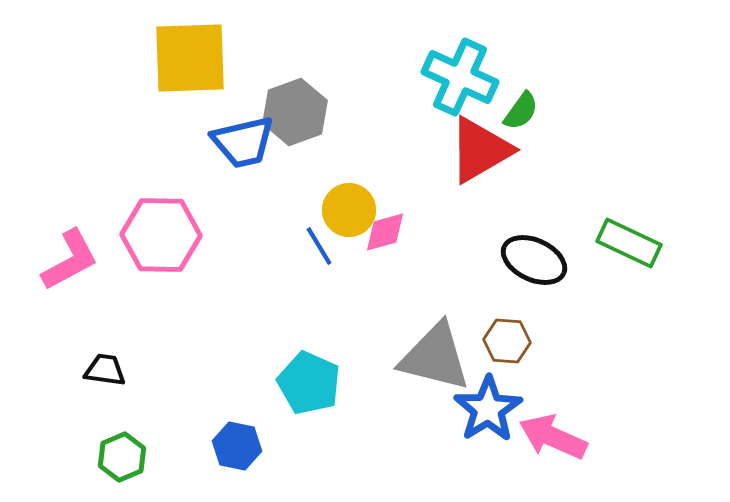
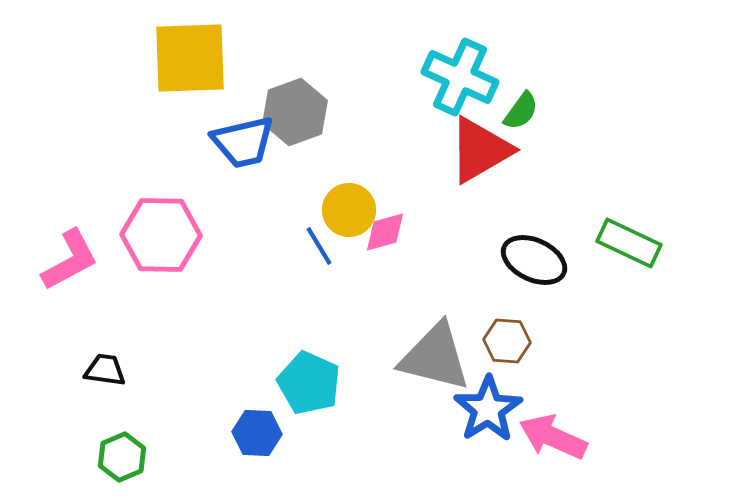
blue hexagon: moved 20 px right, 13 px up; rotated 9 degrees counterclockwise
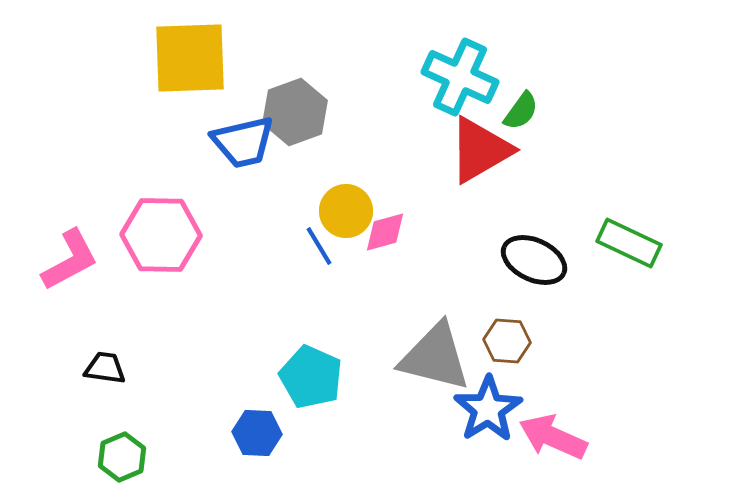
yellow circle: moved 3 px left, 1 px down
black trapezoid: moved 2 px up
cyan pentagon: moved 2 px right, 6 px up
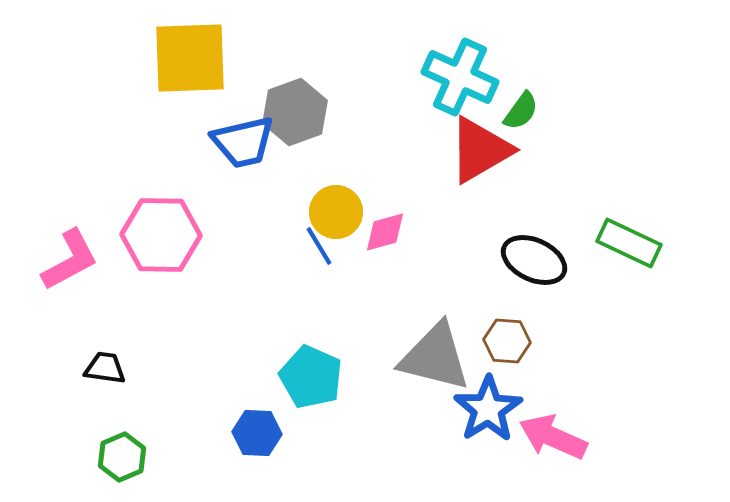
yellow circle: moved 10 px left, 1 px down
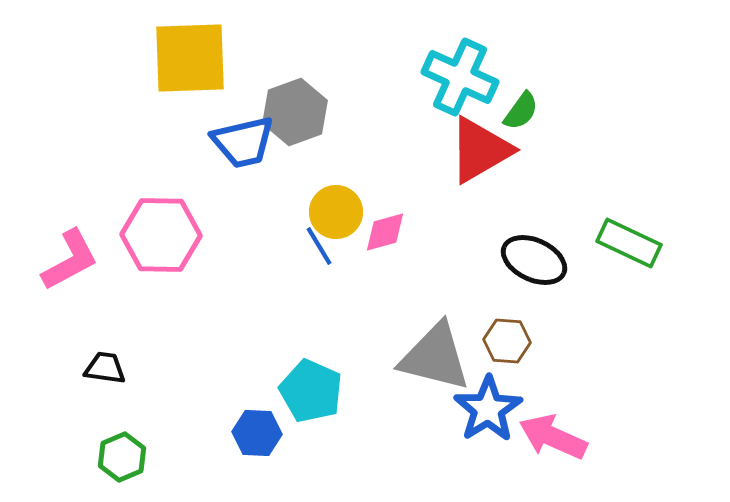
cyan pentagon: moved 14 px down
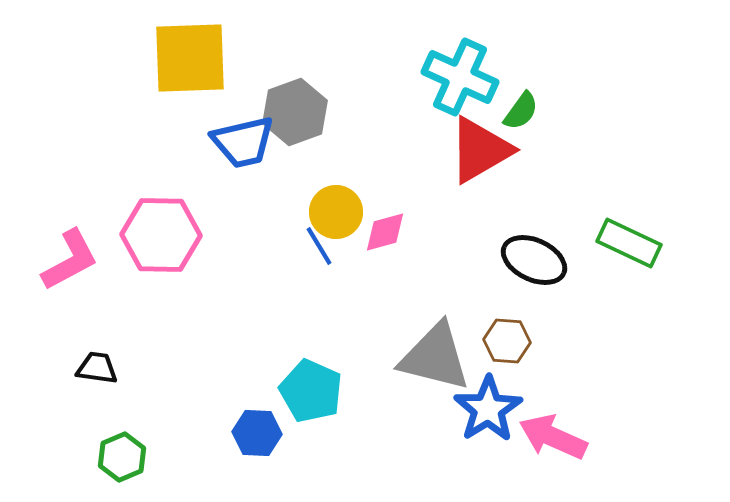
black trapezoid: moved 8 px left
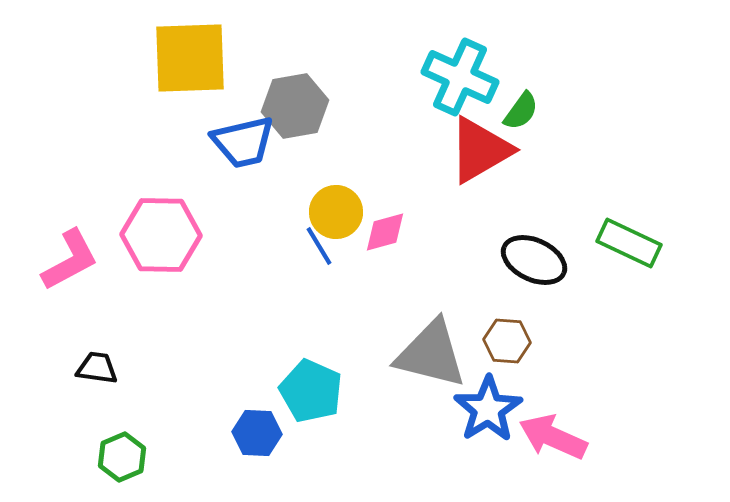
gray hexagon: moved 6 px up; rotated 10 degrees clockwise
gray triangle: moved 4 px left, 3 px up
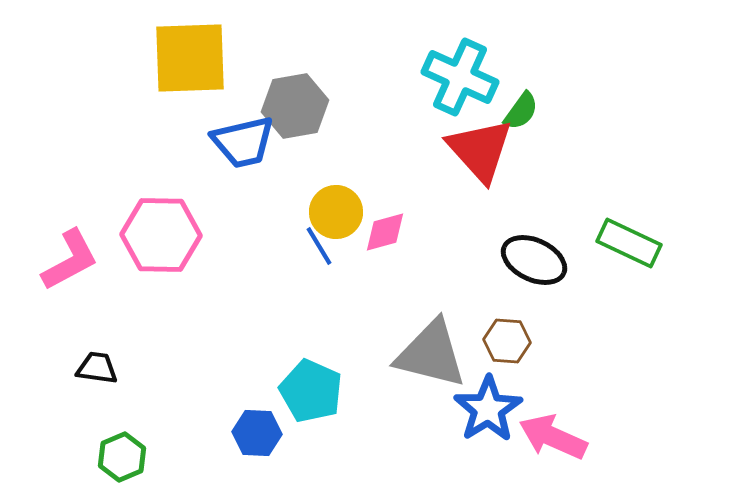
red triangle: rotated 42 degrees counterclockwise
